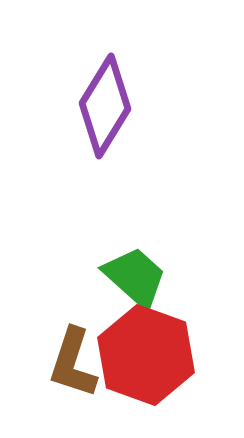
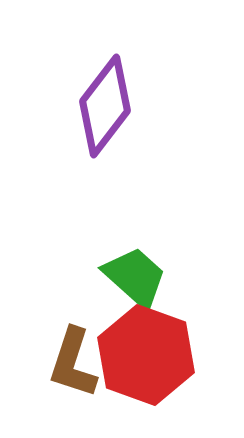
purple diamond: rotated 6 degrees clockwise
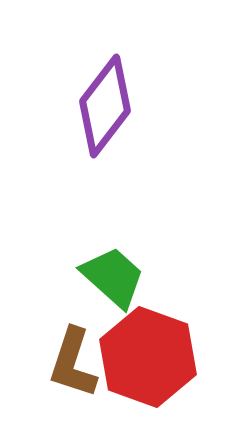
green trapezoid: moved 22 px left
red hexagon: moved 2 px right, 2 px down
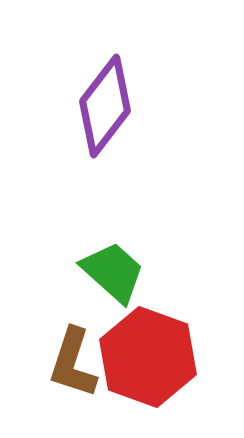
green trapezoid: moved 5 px up
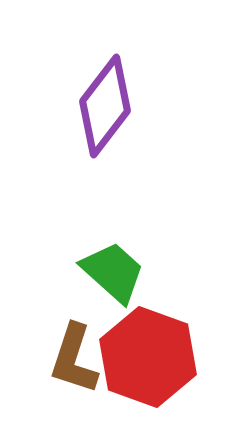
brown L-shape: moved 1 px right, 4 px up
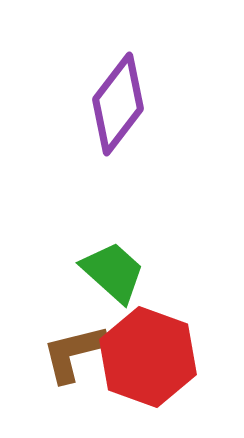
purple diamond: moved 13 px right, 2 px up
brown L-shape: moved 6 px up; rotated 58 degrees clockwise
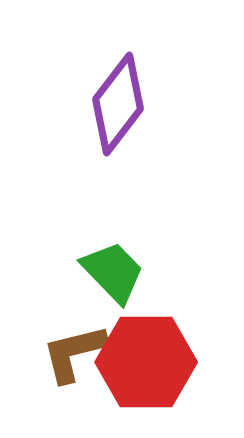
green trapezoid: rotated 4 degrees clockwise
red hexagon: moved 2 px left, 5 px down; rotated 20 degrees counterclockwise
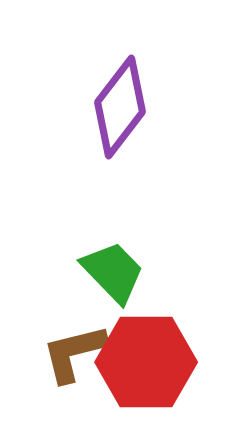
purple diamond: moved 2 px right, 3 px down
